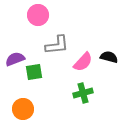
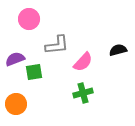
pink circle: moved 9 px left, 4 px down
black semicircle: moved 9 px right, 7 px up; rotated 30 degrees counterclockwise
orange circle: moved 7 px left, 5 px up
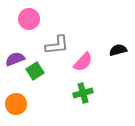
green square: moved 1 px right, 1 px up; rotated 24 degrees counterclockwise
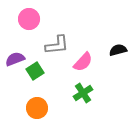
green cross: rotated 18 degrees counterclockwise
orange circle: moved 21 px right, 4 px down
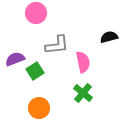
pink circle: moved 7 px right, 6 px up
black semicircle: moved 9 px left, 13 px up
pink semicircle: rotated 55 degrees counterclockwise
green cross: rotated 18 degrees counterclockwise
orange circle: moved 2 px right
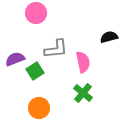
gray L-shape: moved 1 px left, 4 px down
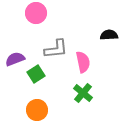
black semicircle: moved 2 px up; rotated 12 degrees clockwise
green square: moved 1 px right, 3 px down
orange circle: moved 2 px left, 2 px down
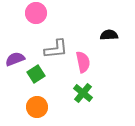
orange circle: moved 3 px up
